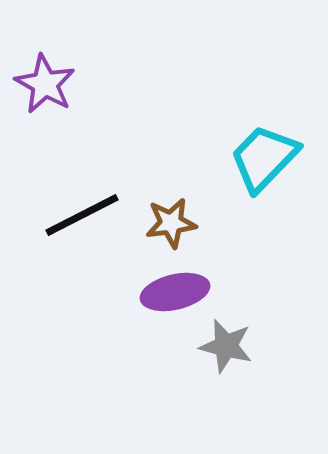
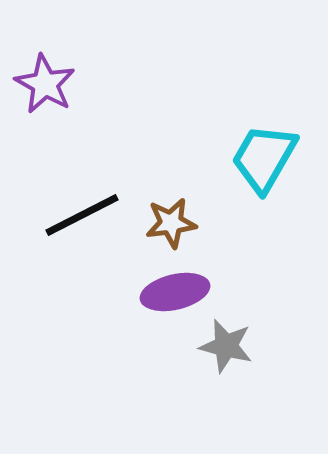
cyan trapezoid: rotated 14 degrees counterclockwise
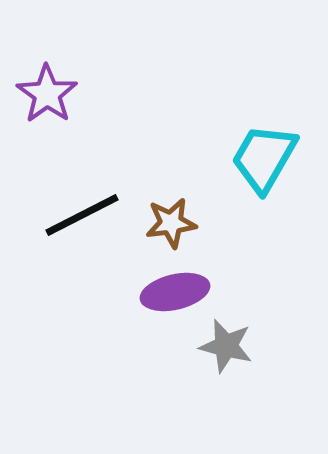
purple star: moved 2 px right, 10 px down; rotated 6 degrees clockwise
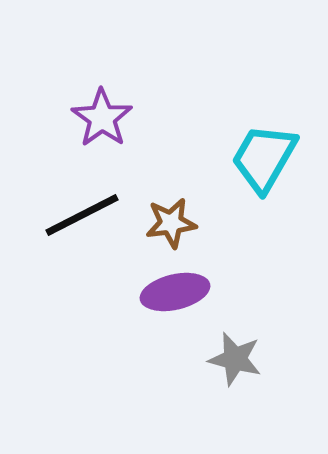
purple star: moved 55 px right, 24 px down
gray star: moved 9 px right, 13 px down
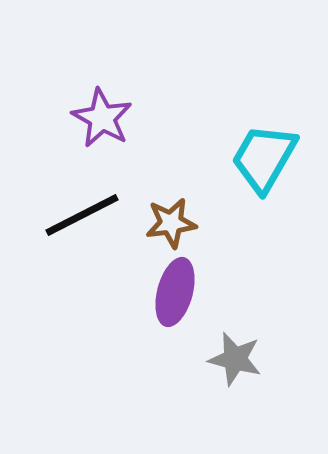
purple star: rotated 6 degrees counterclockwise
purple ellipse: rotated 62 degrees counterclockwise
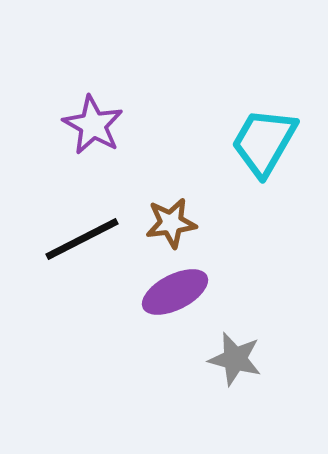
purple star: moved 9 px left, 7 px down
cyan trapezoid: moved 16 px up
black line: moved 24 px down
purple ellipse: rotated 48 degrees clockwise
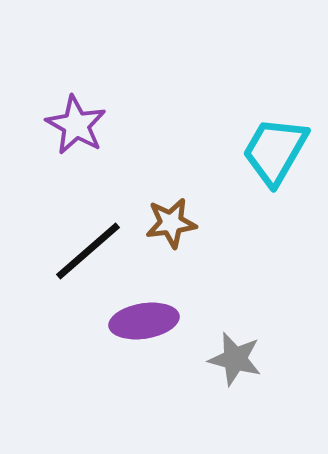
purple star: moved 17 px left
cyan trapezoid: moved 11 px right, 9 px down
black line: moved 6 px right, 12 px down; rotated 14 degrees counterclockwise
purple ellipse: moved 31 px left, 29 px down; rotated 18 degrees clockwise
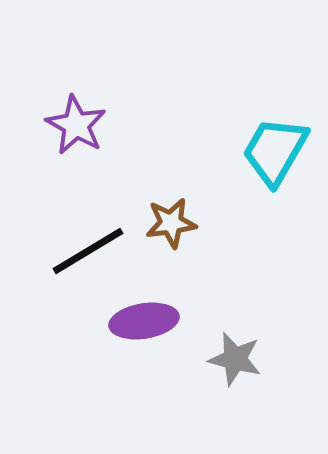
black line: rotated 10 degrees clockwise
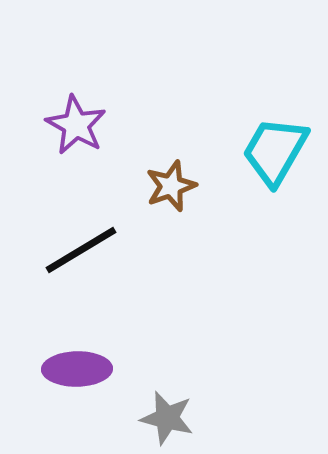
brown star: moved 37 px up; rotated 12 degrees counterclockwise
black line: moved 7 px left, 1 px up
purple ellipse: moved 67 px left, 48 px down; rotated 8 degrees clockwise
gray star: moved 68 px left, 59 px down
